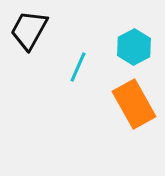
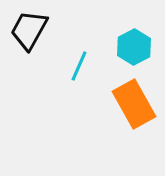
cyan line: moved 1 px right, 1 px up
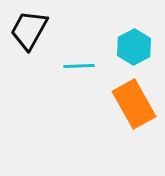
cyan line: rotated 64 degrees clockwise
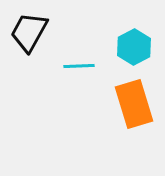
black trapezoid: moved 2 px down
orange rectangle: rotated 12 degrees clockwise
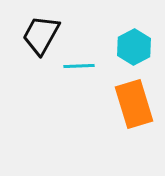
black trapezoid: moved 12 px right, 3 px down
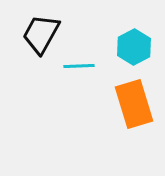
black trapezoid: moved 1 px up
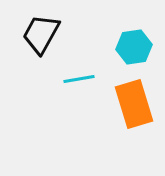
cyan hexagon: rotated 20 degrees clockwise
cyan line: moved 13 px down; rotated 8 degrees counterclockwise
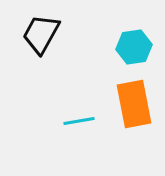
cyan line: moved 42 px down
orange rectangle: rotated 6 degrees clockwise
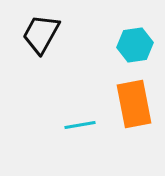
cyan hexagon: moved 1 px right, 2 px up
cyan line: moved 1 px right, 4 px down
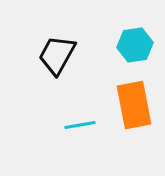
black trapezoid: moved 16 px right, 21 px down
orange rectangle: moved 1 px down
